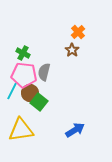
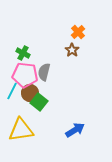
pink pentagon: moved 1 px right
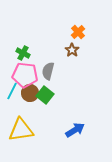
gray semicircle: moved 4 px right, 1 px up
green square: moved 6 px right, 7 px up
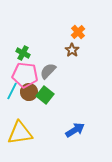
gray semicircle: rotated 30 degrees clockwise
brown circle: moved 1 px left, 1 px up
yellow triangle: moved 1 px left, 3 px down
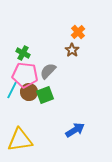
cyan line: moved 1 px up
green square: rotated 30 degrees clockwise
yellow triangle: moved 7 px down
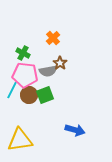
orange cross: moved 25 px left, 6 px down
brown star: moved 12 px left, 13 px down
gray semicircle: rotated 144 degrees counterclockwise
brown circle: moved 3 px down
blue arrow: rotated 48 degrees clockwise
